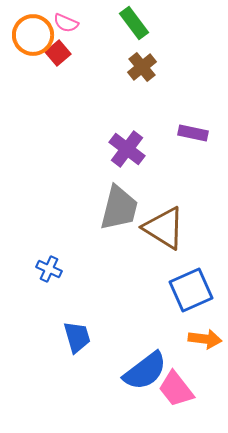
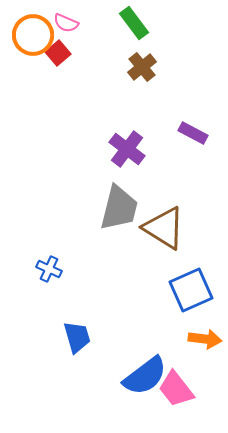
purple rectangle: rotated 16 degrees clockwise
blue semicircle: moved 5 px down
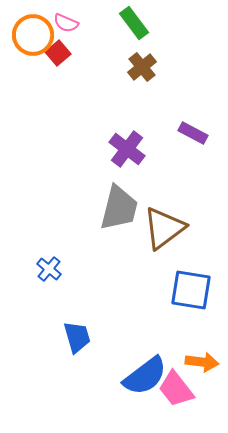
brown triangle: rotated 51 degrees clockwise
blue cross: rotated 15 degrees clockwise
blue square: rotated 33 degrees clockwise
orange arrow: moved 3 px left, 23 px down
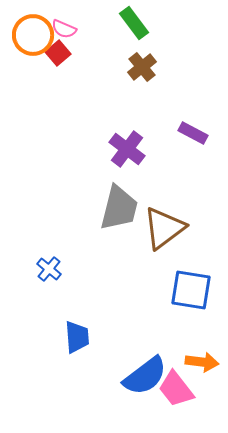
pink semicircle: moved 2 px left, 6 px down
blue trapezoid: rotated 12 degrees clockwise
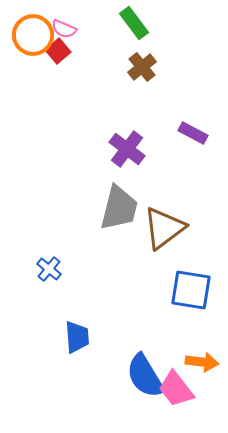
red square: moved 2 px up
blue semicircle: rotated 96 degrees clockwise
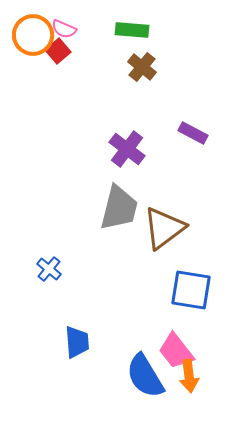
green rectangle: moved 2 px left, 7 px down; rotated 48 degrees counterclockwise
brown cross: rotated 12 degrees counterclockwise
blue trapezoid: moved 5 px down
orange arrow: moved 13 px left, 14 px down; rotated 76 degrees clockwise
pink trapezoid: moved 38 px up
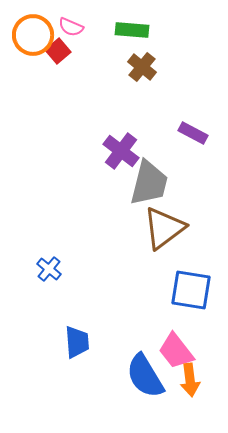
pink semicircle: moved 7 px right, 2 px up
purple cross: moved 6 px left, 2 px down
gray trapezoid: moved 30 px right, 25 px up
orange arrow: moved 1 px right, 4 px down
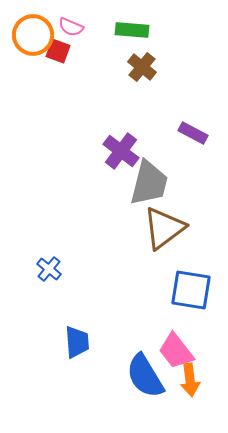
red square: rotated 30 degrees counterclockwise
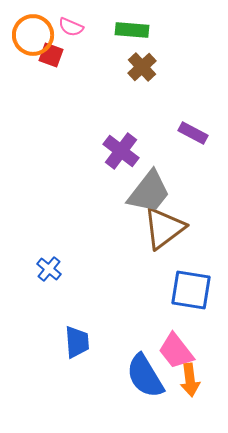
red square: moved 7 px left, 4 px down
brown cross: rotated 8 degrees clockwise
gray trapezoid: moved 9 px down; rotated 24 degrees clockwise
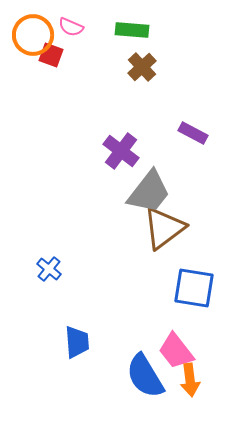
blue square: moved 3 px right, 2 px up
